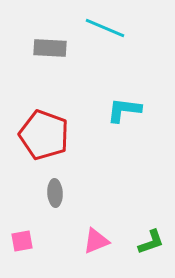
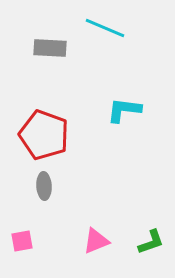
gray ellipse: moved 11 px left, 7 px up
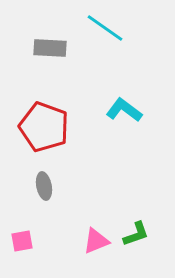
cyan line: rotated 12 degrees clockwise
cyan L-shape: rotated 30 degrees clockwise
red pentagon: moved 8 px up
gray ellipse: rotated 8 degrees counterclockwise
green L-shape: moved 15 px left, 8 px up
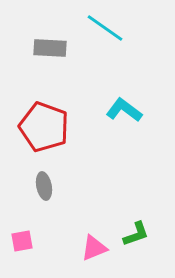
pink triangle: moved 2 px left, 7 px down
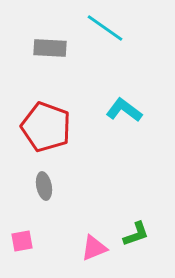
red pentagon: moved 2 px right
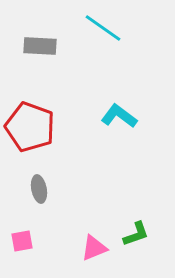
cyan line: moved 2 px left
gray rectangle: moved 10 px left, 2 px up
cyan L-shape: moved 5 px left, 6 px down
red pentagon: moved 16 px left
gray ellipse: moved 5 px left, 3 px down
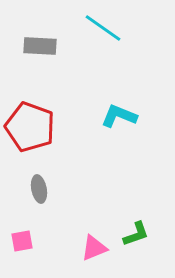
cyan L-shape: rotated 15 degrees counterclockwise
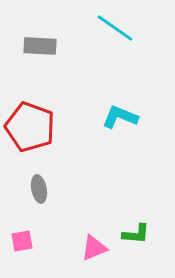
cyan line: moved 12 px right
cyan L-shape: moved 1 px right, 1 px down
green L-shape: rotated 24 degrees clockwise
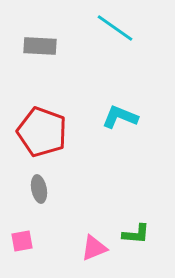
red pentagon: moved 12 px right, 5 px down
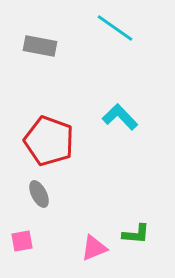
gray rectangle: rotated 8 degrees clockwise
cyan L-shape: rotated 24 degrees clockwise
red pentagon: moved 7 px right, 9 px down
gray ellipse: moved 5 px down; rotated 16 degrees counterclockwise
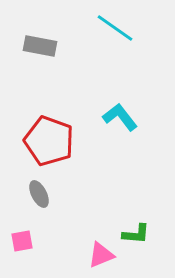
cyan L-shape: rotated 6 degrees clockwise
pink triangle: moved 7 px right, 7 px down
